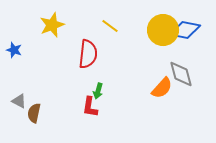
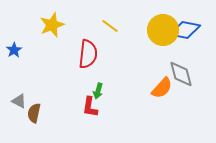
blue star: rotated 21 degrees clockwise
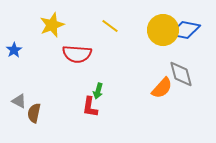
red semicircle: moved 11 px left; rotated 88 degrees clockwise
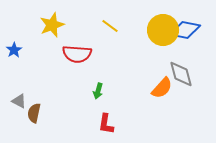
red L-shape: moved 16 px right, 17 px down
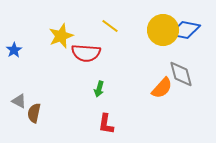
yellow star: moved 9 px right, 11 px down
red semicircle: moved 9 px right, 1 px up
green arrow: moved 1 px right, 2 px up
